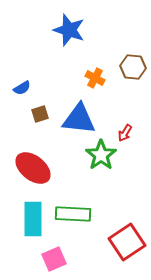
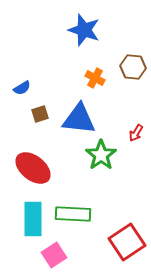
blue star: moved 15 px right
red arrow: moved 11 px right
pink square: moved 4 px up; rotated 10 degrees counterclockwise
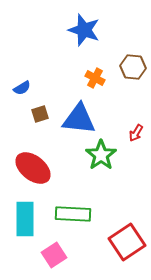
cyan rectangle: moved 8 px left
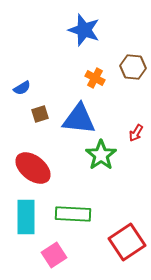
cyan rectangle: moved 1 px right, 2 px up
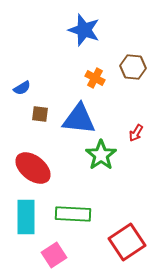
brown square: rotated 24 degrees clockwise
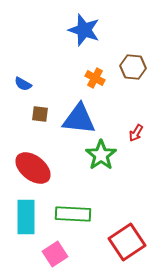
blue semicircle: moved 1 px right, 4 px up; rotated 60 degrees clockwise
pink square: moved 1 px right, 1 px up
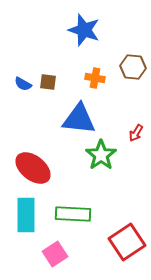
orange cross: rotated 18 degrees counterclockwise
brown square: moved 8 px right, 32 px up
cyan rectangle: moved 2 px up
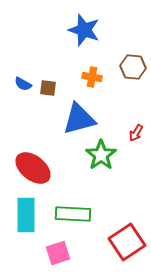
orange cross: moved 3 px left, 1 px up
brown square: moved 6 px down
blue triangle: rotated 21 degrees counterclockwise
pink square: moved 3 px right, 1 px up; rotated 15 degrees clockwise
